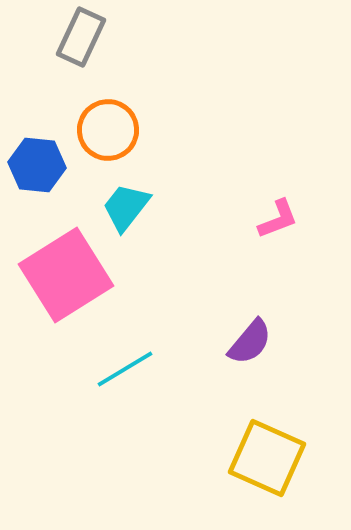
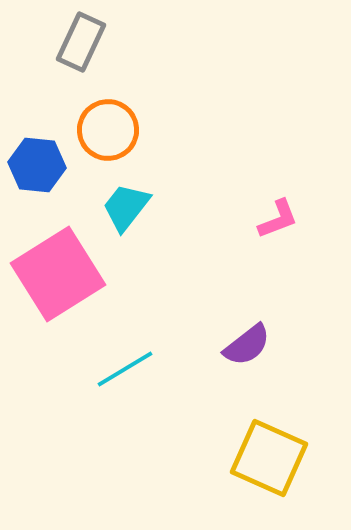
gray rectangle: moved 5 px down
pink square: moved 8 px left, 1 px up
purple semicircle: moved 3 px left, 3 px down; rotated 12 degrees clockwise
yellow square: moved 2 px right
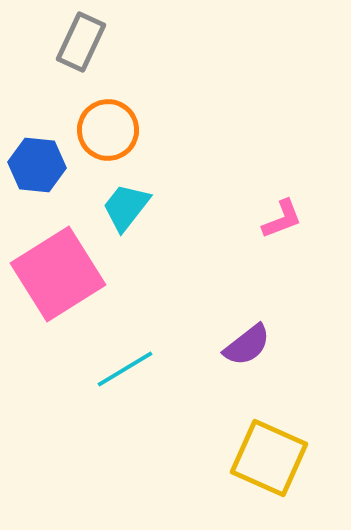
pink L-shape: moved 4 px right
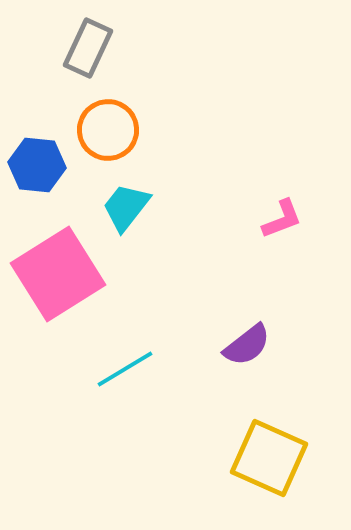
gray rectangle: moved 7 px right, 6 px down
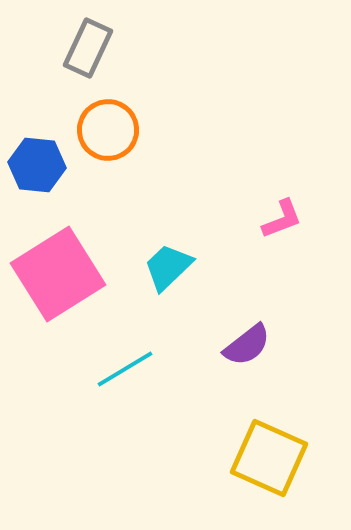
cyan trapezoid: moved 42 px right, 60 px down; rotated 8 degrees clockwise
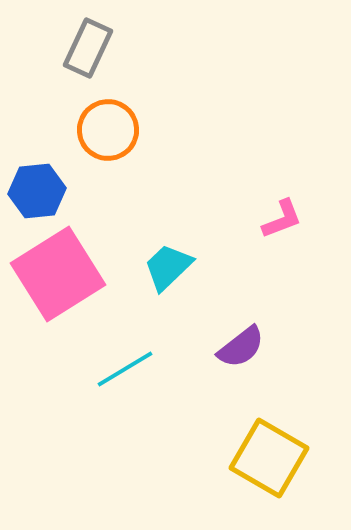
blue hexagon: moved 26 px down; rotated 12 degrees counterclockwise
purple semicircle: moved 6 px left, 2 px down
yellow square: rotated 6 degrees clockwise
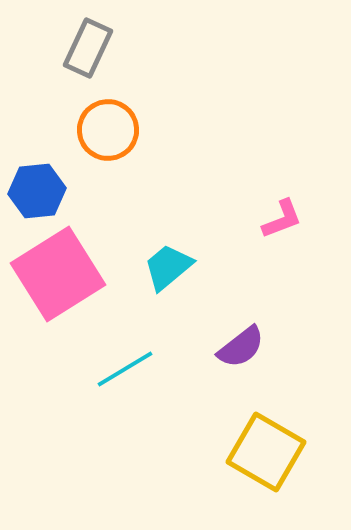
cyan trapezoid: rotated 4 degrees clockwise
yellow square: moved 3 px left, 6 px up
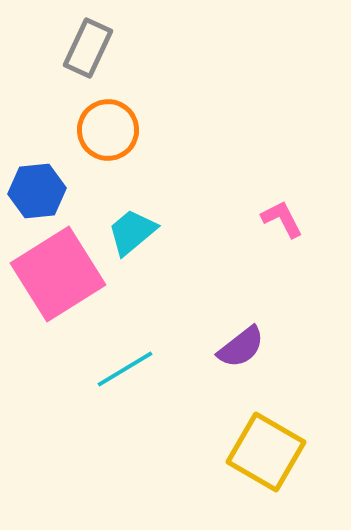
pink L-shape: rotated 96 degrees counterclockwise
cyan trapezoid: moved 36 px left, 35 px up
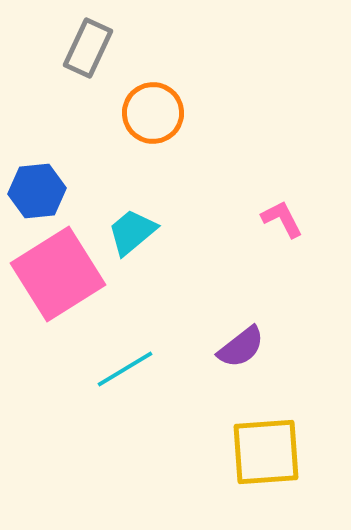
orange circle: moved 45 px right, 17 px up
yellow square: rotated 34 degrees counterclockwise
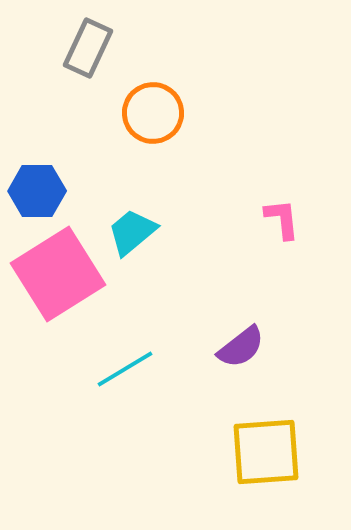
blue hexagon: rotated 6 degrees clockwise
pink L-shape: rotated 21 degrees clockwise
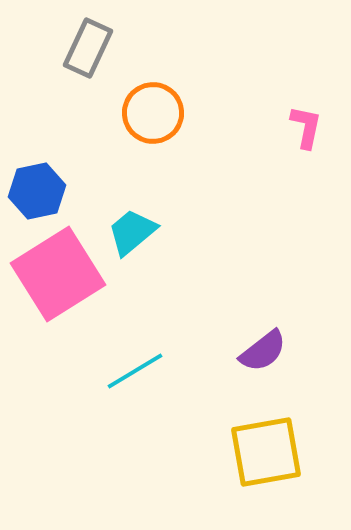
blue hexagon: rotated 12 degrees counterclockwise
pink L-shape: moved 24 px right, 92 px up; rotated 18 degrees clockwise
purple semicircle: moved 22 px right, 4 px down
cyan line: moved 10 px right, 2 px down
yellow square: rotated 6 degrees counterclockwise
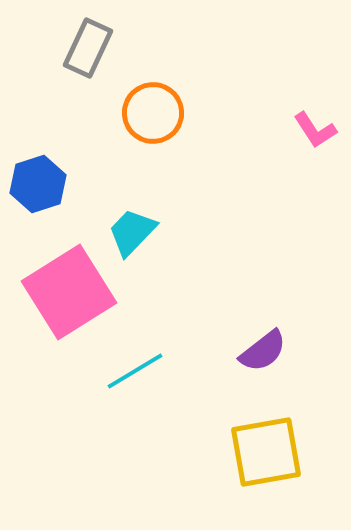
pink L-shape: moved 9 px right, 3 px down; rotated 135 degrees clockwise
blue hexagon: moved 1 px right, 7 px up; rotated 6 degrees counterclockwise
cyan trapezoid: rotated 6 degrees counterclockwise
pink square: moved 11 px right, 18 px down
